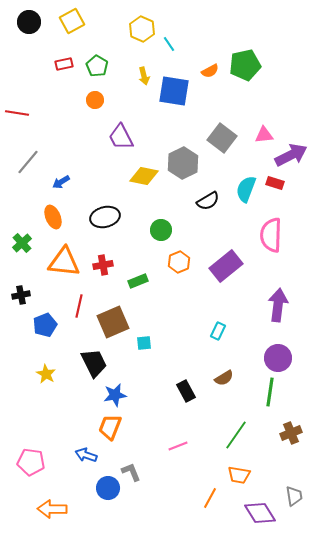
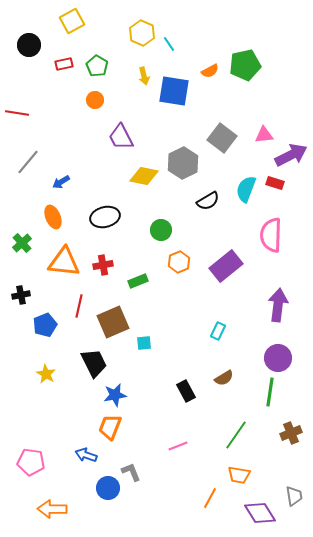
black circle at (29, 22): moved 23 px down
yellow hexagon at (142, 29): moved 4 px down
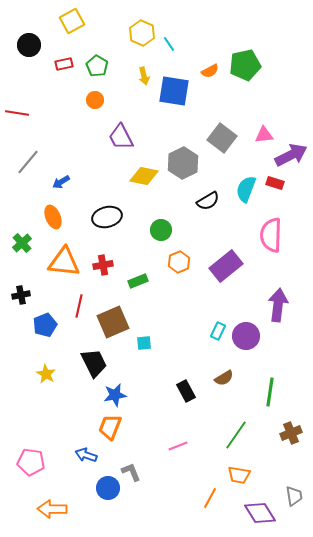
black ellipse at (105, 217): moved 2 px right
purple circle at (278, 358): moved 32 px left, 22 px up
